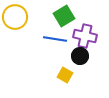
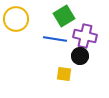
yellow circle: moved 1 px right, 2 px down
yellow square: moved 1 px left, 1 px up; rotated 21 degrees counterclockwise
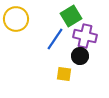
green square: moved 7 px right
blue line: rotated 65 degrees counterclockwise
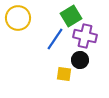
yellow circle: moved 2 px right, 1 px up
black circle: moved 4 px down
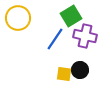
black circle: moved 10 px down
